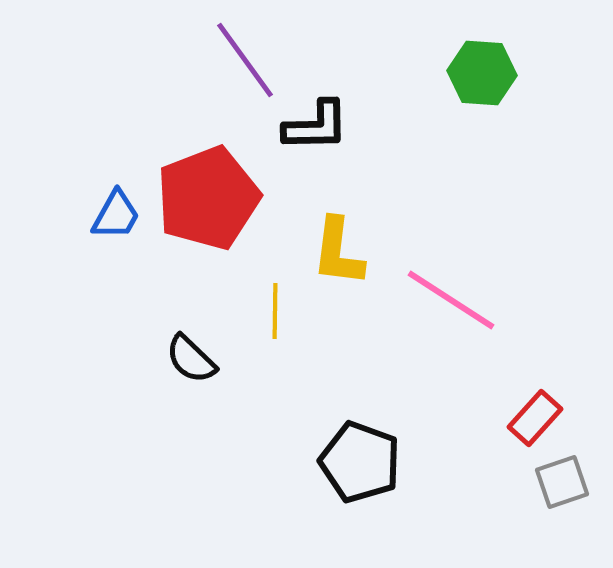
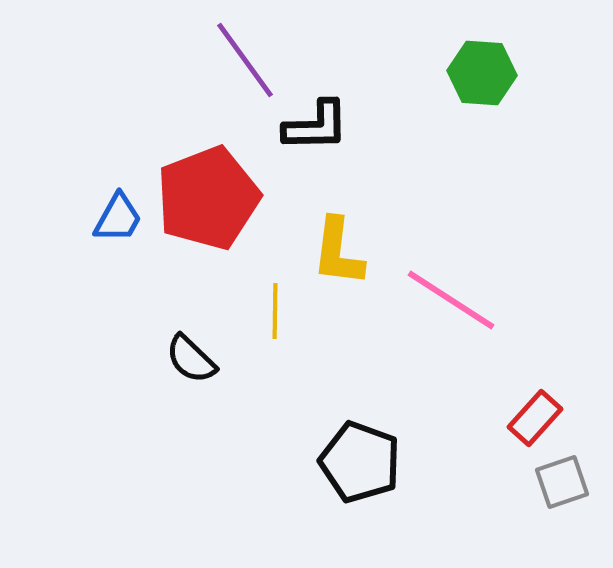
blue trapezoid: moved 2 px right, 3 px down
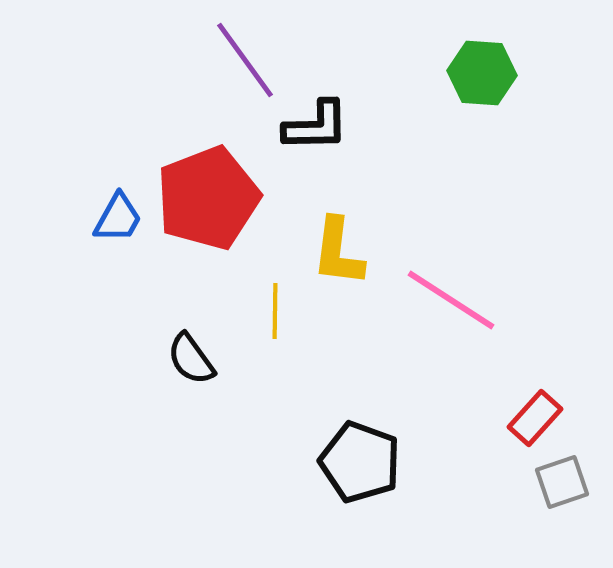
black semicircle: rotated 10 degrees clockwise
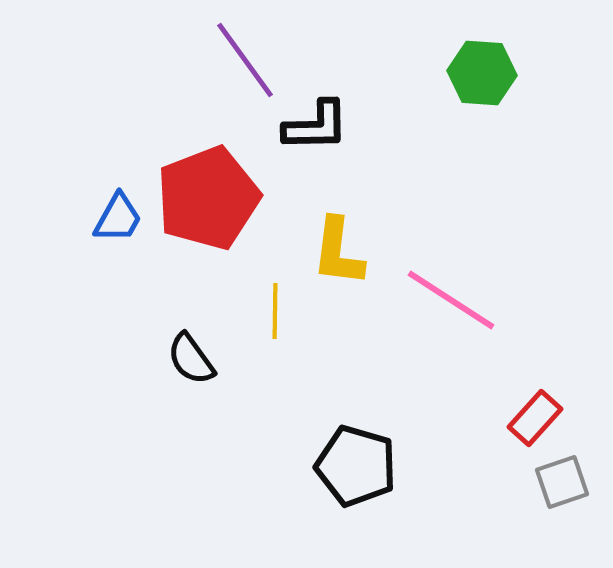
black pentagon: moved 4 px left, 4 px down; rotated 4 degrees counterclockwise
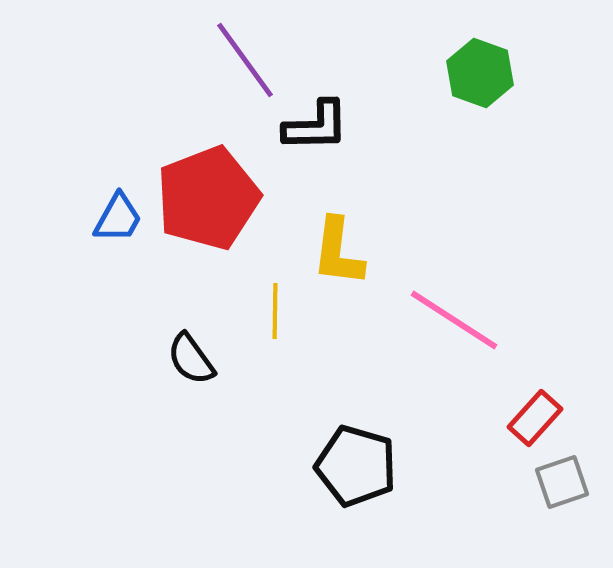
green hexagon: moved 2 px left; rotated 16 degrees clockwise
pink line: moved 3 px right, 20 px down
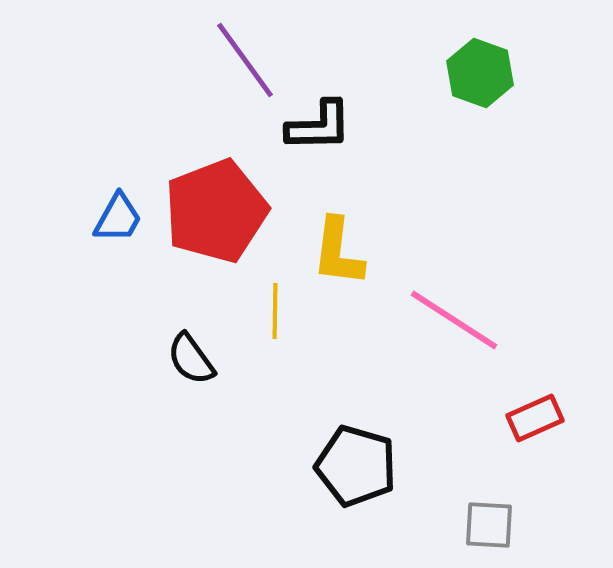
black L-shape: moved 3 px right
red pentagon: moved 8 px right, 13 px down
red rectangle: rotated 24 degrees clockwise
gray square: moved 73 px left, 43 px down; rotated 22 degrees clockwise
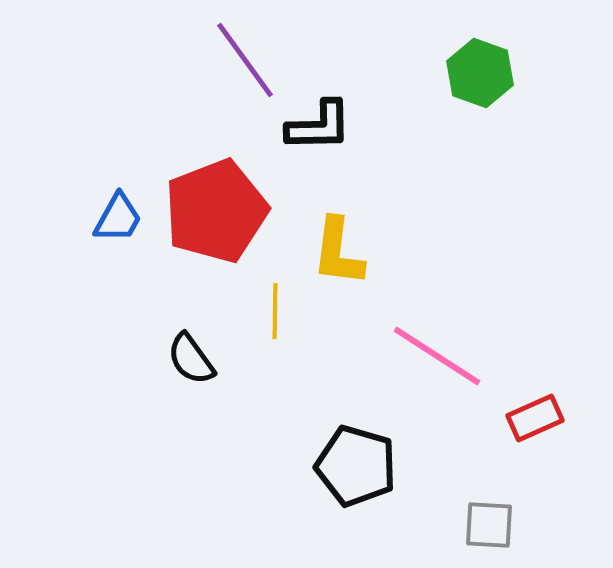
pink line: moved 17 px left, 36 px down
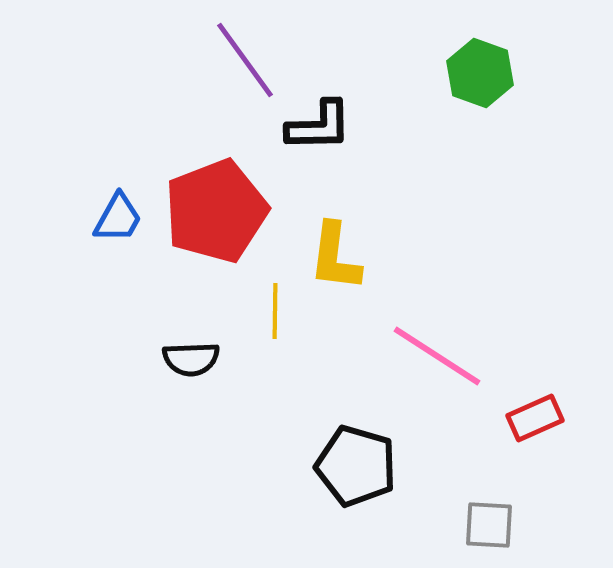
yellow L-shape: moved 3 px left, 5 px down
black semicircle: rotated 56 degrees counterclockwise
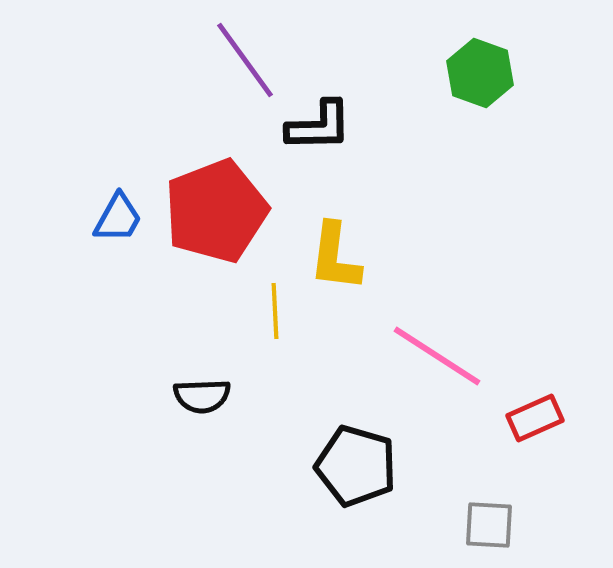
yellow line: rotated 4 degrees counterclockwise
black semicircle: moved 11 px right, 37 px down
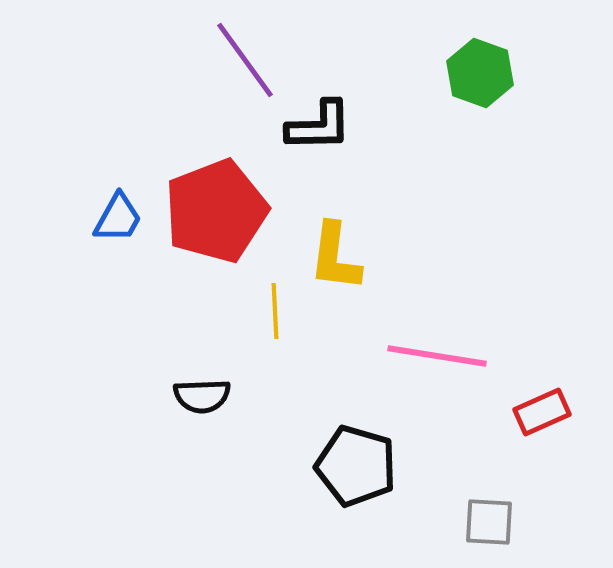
pink line: rotated 24 degrees counterclockwise
red rectangle: moved 7 px right, 6 px up
gray square: moved 3 px up
